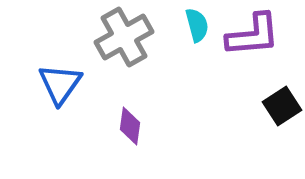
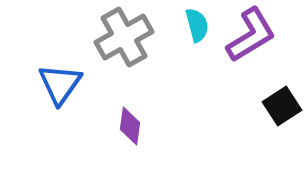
purple L-shape: moved 2 px left; rotated 26 degrees counterclockwise
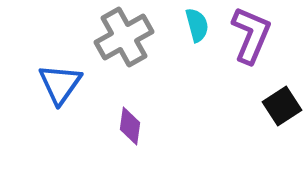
purple L-shape: rotated 36 degrees counterclockwise
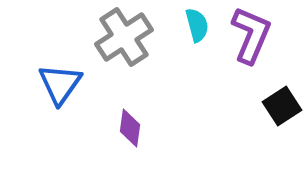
gray cross: rotated 4 degrees counterclockwise
purple diamond: moved 2 px down
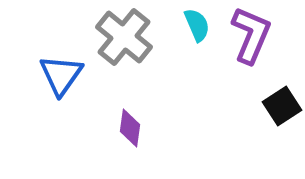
cyan semicircle: rotated 8 degrees counterclockwise
gray cross: rotated 18 degrees counterclockwise
blue triangle: moved 1 px right, 9 px up
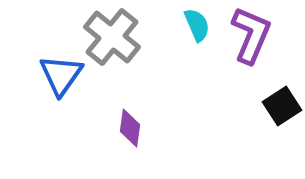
gray cross: moved 12 px left
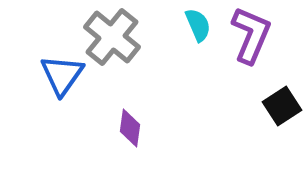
cyan semicircle: moved 1 px right
blue triangle: moved 1 px right
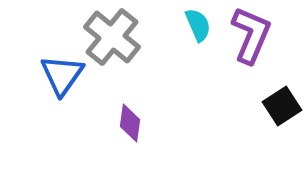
purple diamond: moved 5 px up
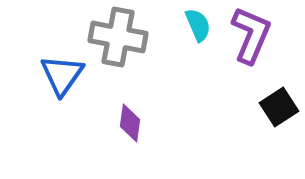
gray cross: moved 6 px right; rotated 28 degrees counterclockwise
black square: moved 3 px left, 1 px down
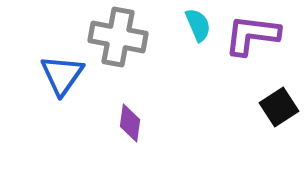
purple L-shape: moved 1 px right; rotated 106 degrees counterclockwise
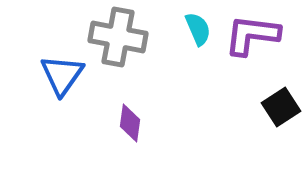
cyan semicircle: moved 4 px down
black square: moved 2 px right
